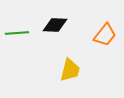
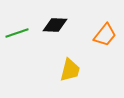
green line: rotated 15 degrees counterclockwise
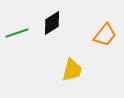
black diamond: moved 3 px left, 2 px up; rotated 35 degrees counterclockwise
yellow trapezoid: moved 2 px right
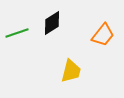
orange trapezoid: moved 2 px left
yellow trapezoid: moved 1 px left, 1 px down
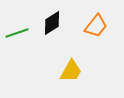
orange trapezoid: moved 7 px left, 9 px up
yellow trapezoid: rotated 15 degrees clockwise
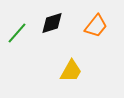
black diamond: rotated 15 degrees clockwise
green line: rotated 30 degrees counterclockwise
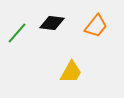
black diamond: rotated 25 degrees clockwise
yellow trapezoid: moved 1 px down
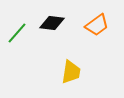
orange trapezoid: moved 1 px right, 1 px up; rotated 15 degrees clockwise
yellow trapezoid: rotated 20 degrees counterclockwise
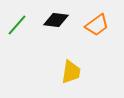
black diamond: moved 4 px right, 3 px up
green line: moved 8 px up
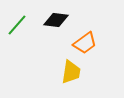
orange trapezoid: moved 12 px left, 18 px down
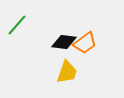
black diamond: moved 8 px right, 22 px down
yellow trapezoid: moved 4 px left; rotated 10 degrees clockwise
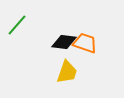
orange trapezoid: rotated 125 degrees counterclockwise
